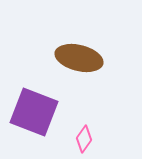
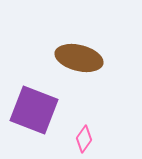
purple square: moved 2 px up
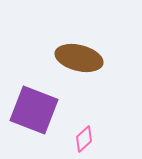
pink diamond: rotated 12 degrees clockwise
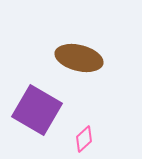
purple square: moved 3 px right; rotated 9 degrees clockwise
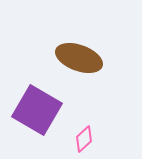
brown ellipse: rotated 6 degrees clockwise
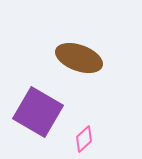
purple square: moved 1 px right, 2 px down
